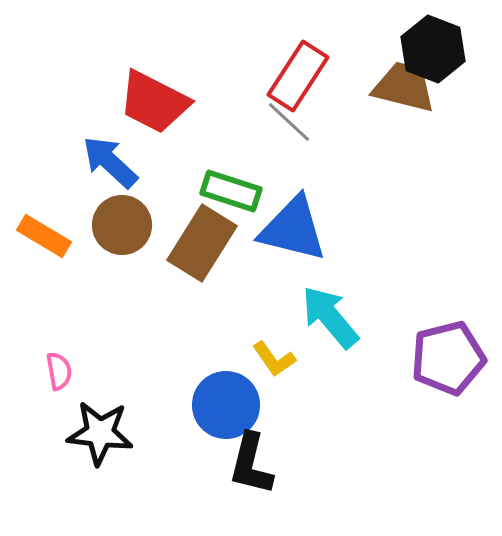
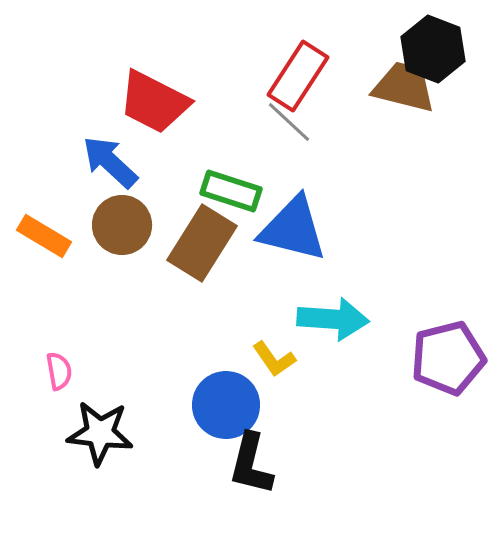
cyan arrow: moved 3 px right, 2 px down; rotated 134 degrees clockwise
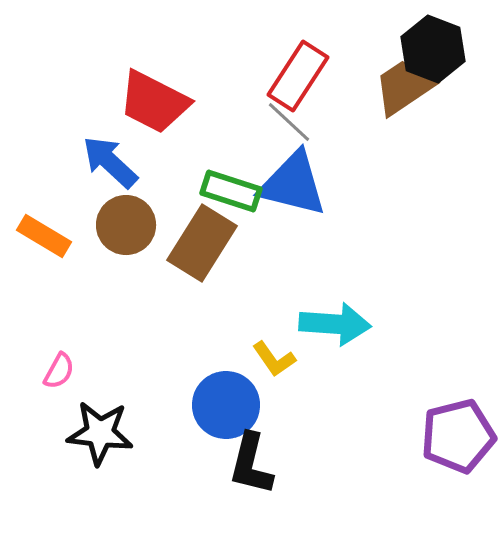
brown trapezoid: rotated 48 degrees counterclockwise
brown circle: moved 4 px right
blue triangle: moved 45 px up
cyan arrow: moved 2 px right, 5 px down
purple pentagon: moved 10 px right, 78 px down
pink semicircle: rotated 39 degrees clockwise
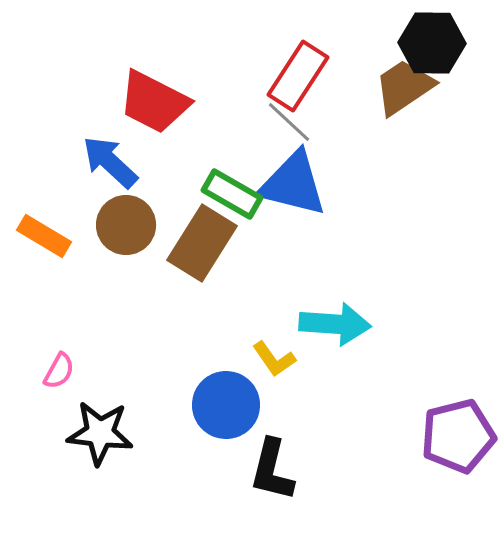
black hexagon: moved 1 px left, 6 px up; rotated 20 degrees counterclockwise
green rectangle: moved 1 px right, 3 px down; rotated 12 degrees clockwise
black L-shape: moved 21 px right, 6 px down
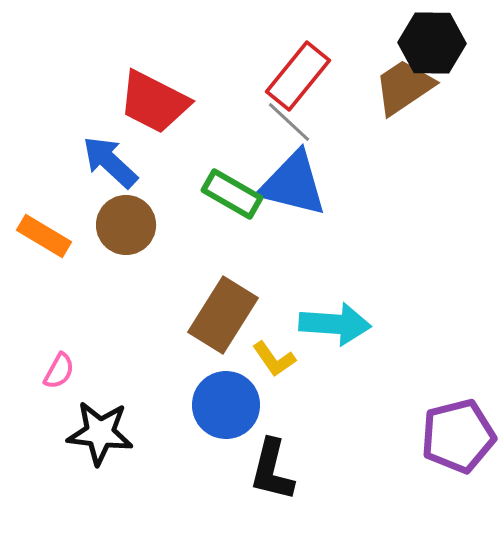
red rectangle: rotated 6 degrees clockwise
brown rectangle: moved 21 px right, 72 px down
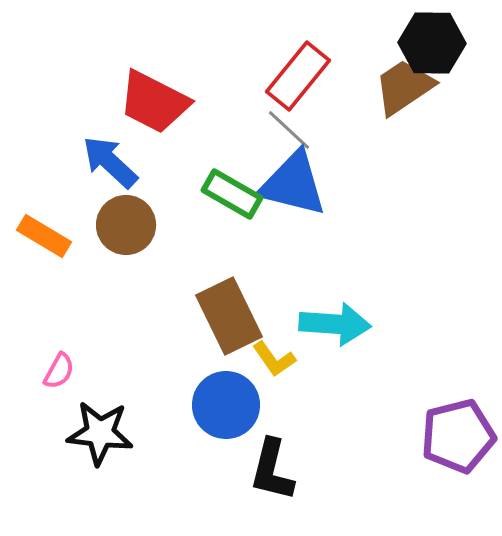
gray line: moved 8 px down
brown rectangle: moved 6 px right, 1 px down; rotated 58 degrees counterclockwise
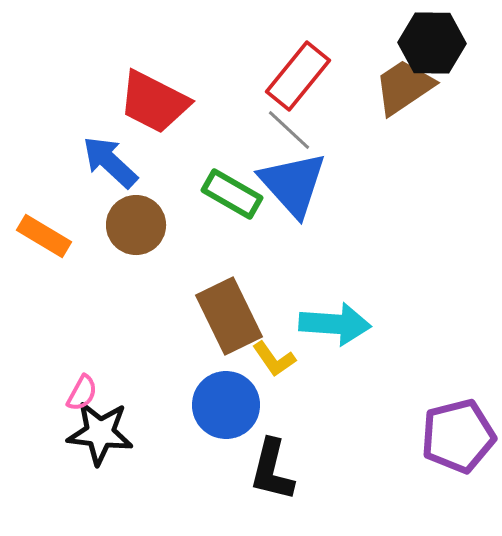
blue triangle: rotated 34 degrees clockwise
brown circle: moved 10 px right
pink semicircle: moved 23 px right, 22 px down
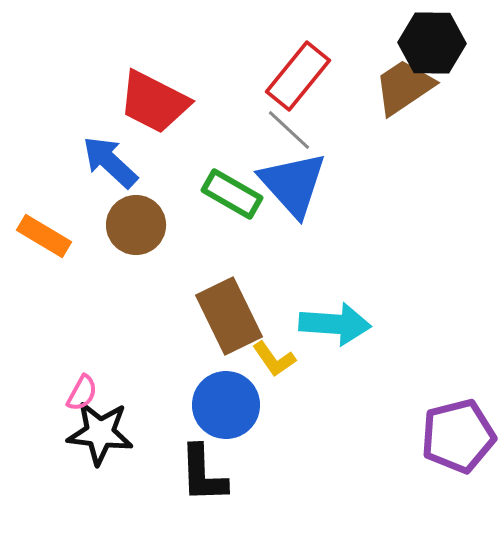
black L-shape: moved 69 px left, 4 px down; rotated 16 degrees counterclockwise
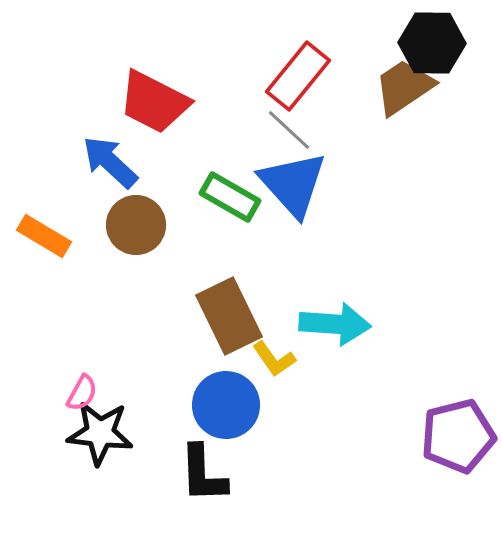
green rectangle: moved 2 px left, 3 px down
